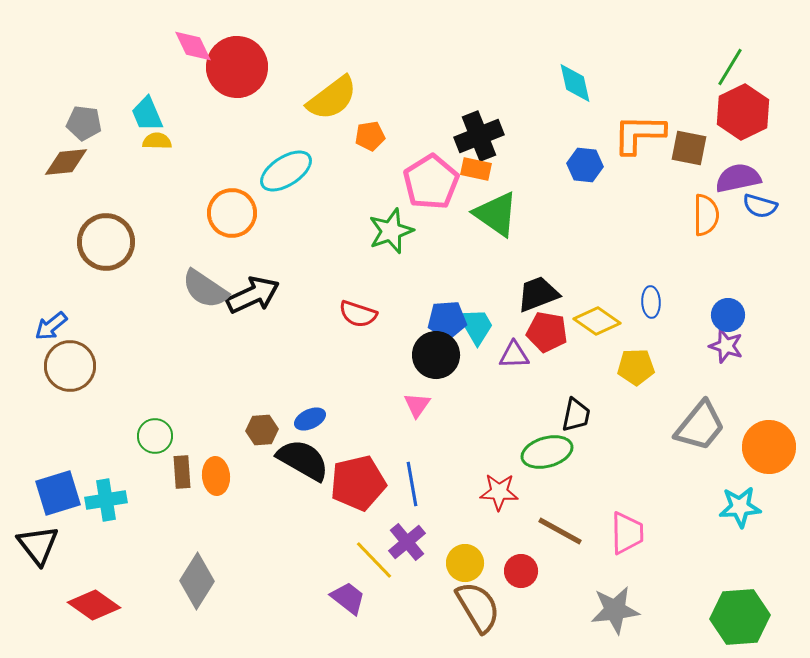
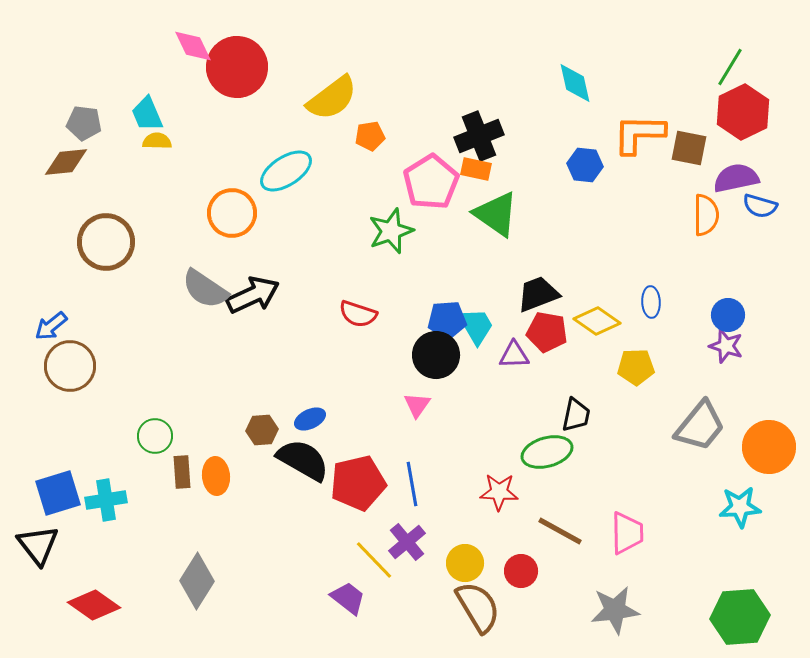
purple semicircle at (738, 178): moved 2 px left
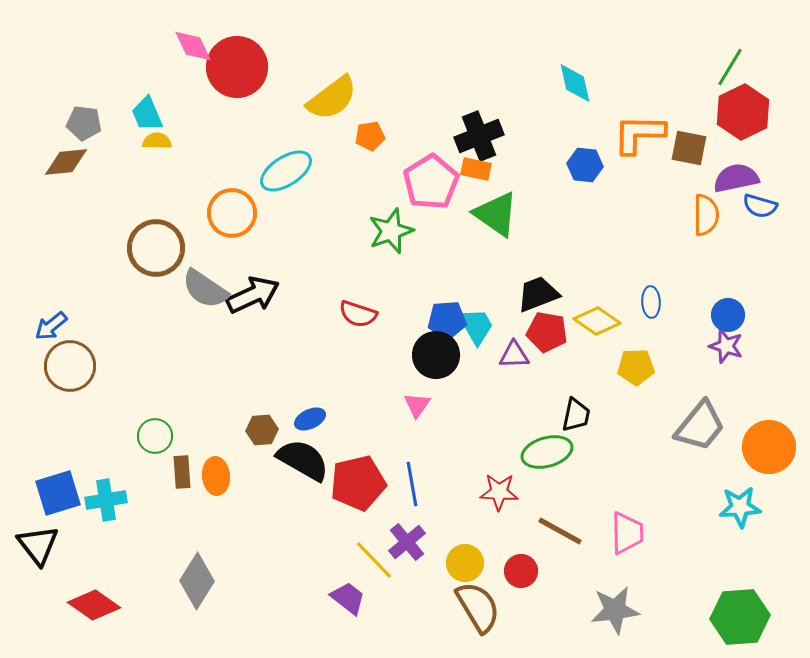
brown circle at (106, 242): moved 50 px right, 6 px down
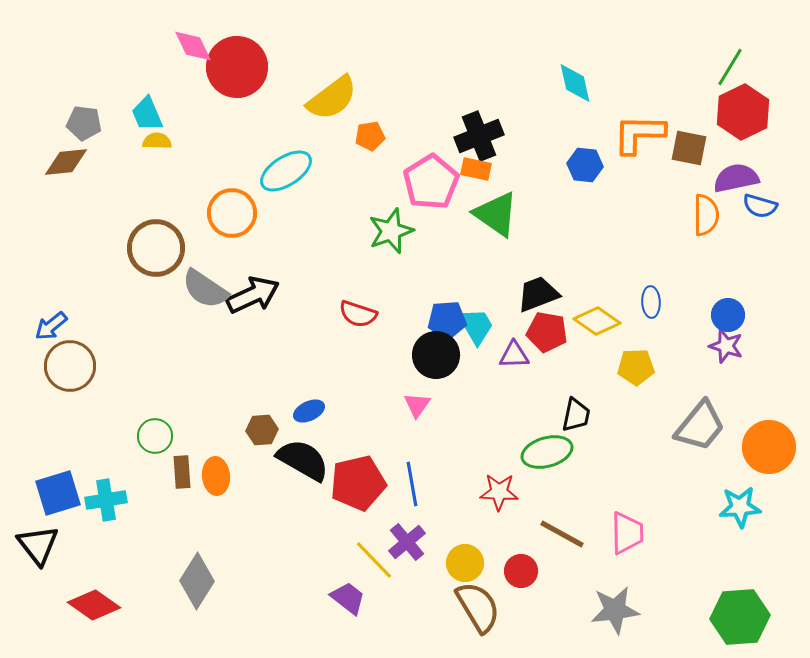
blue ellipse at (310, 419): moved 1 px left, 8 px up
brown line at (560, 531): moved 2 px right, 3 px down
